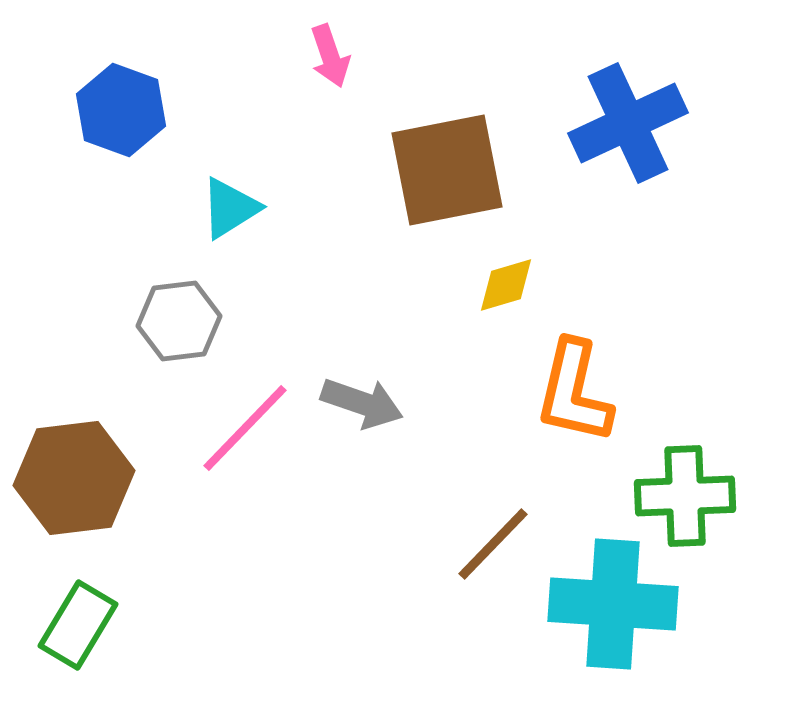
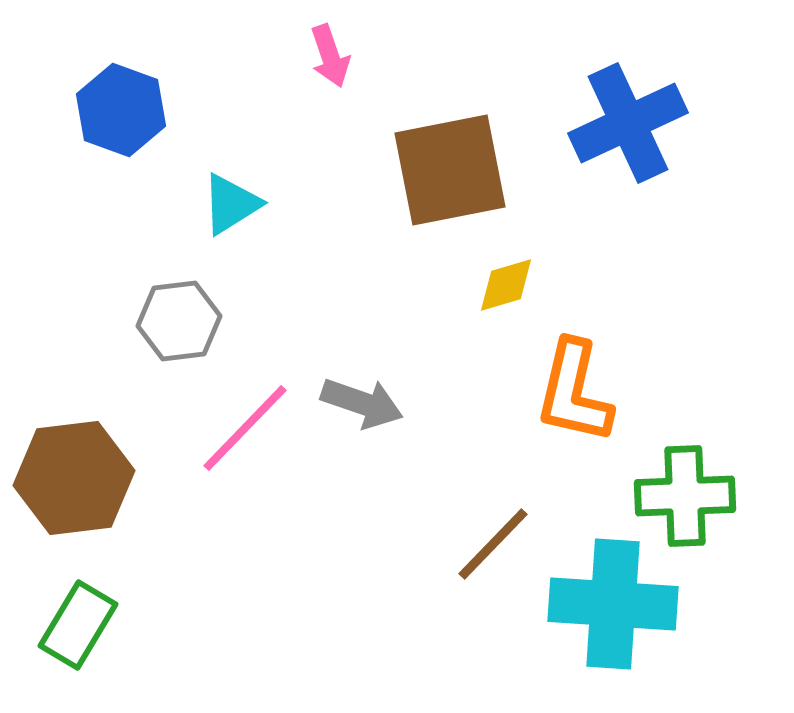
brown square: moved 3 px right
cyan triangle: moved 1 px right, 4 px up
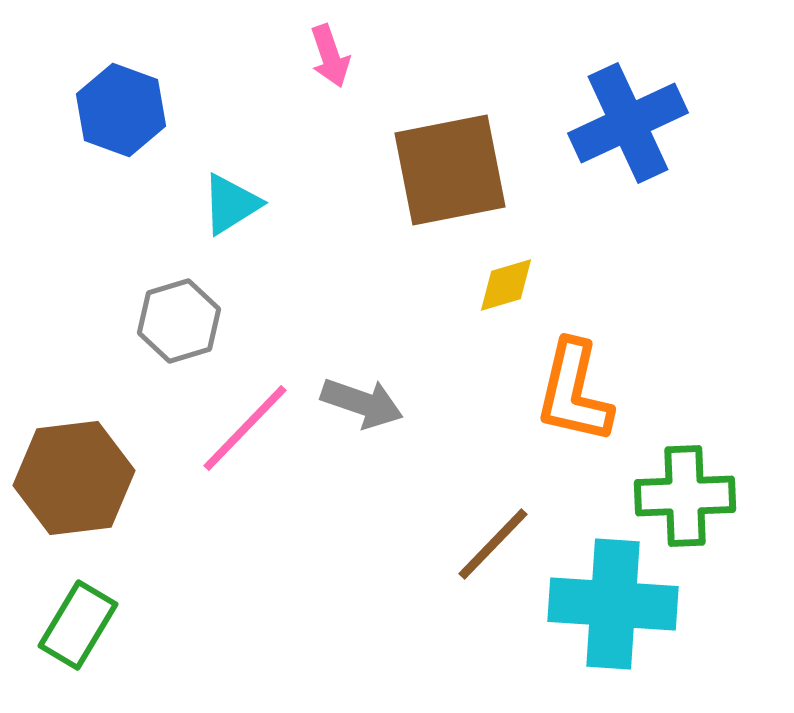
gray hexagon: rotated 10 degrees counterclockwise
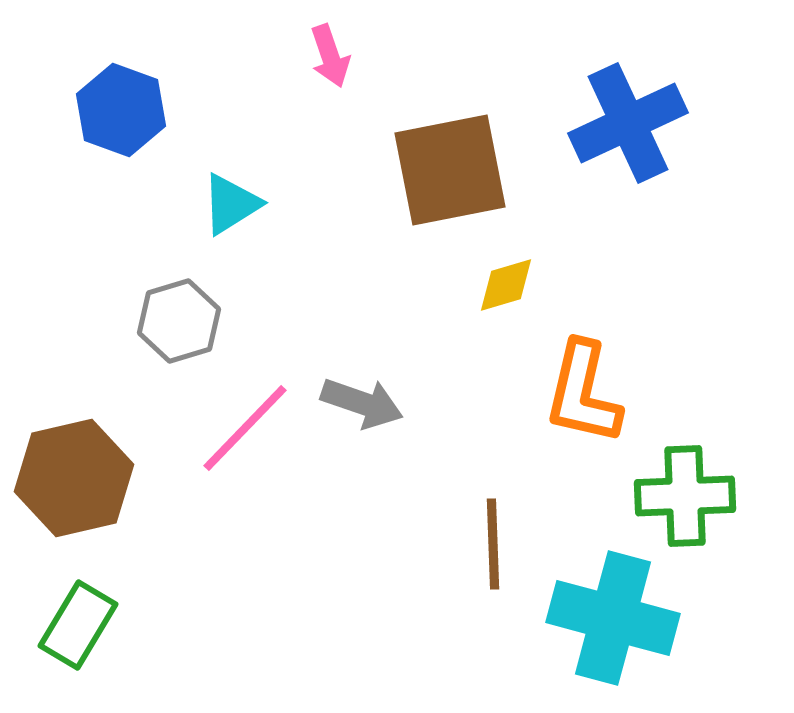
orange L-shape: moved 9 px right, 1 px down
brown hexagon: rotated 6 degrees counterclockwise
brown line: rotated 46 degrees counterclockwise
cyan cross: moved 14 px down; rotated 11 degrees clockwise
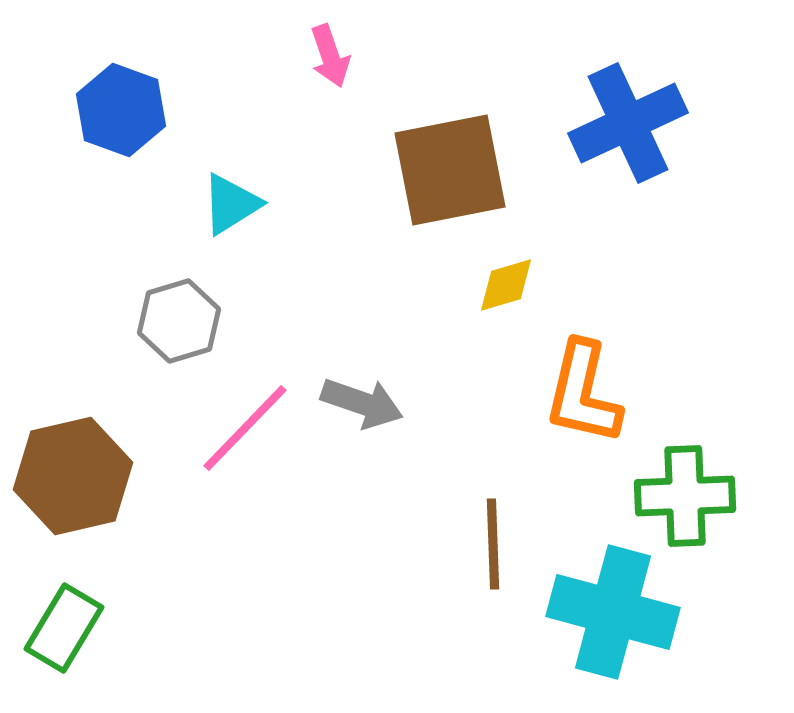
brown hexagon: moved 1 px left, 2 px up
cyan cross: moved 6 px up
green rectangle: moved 14 px left, 3 px down
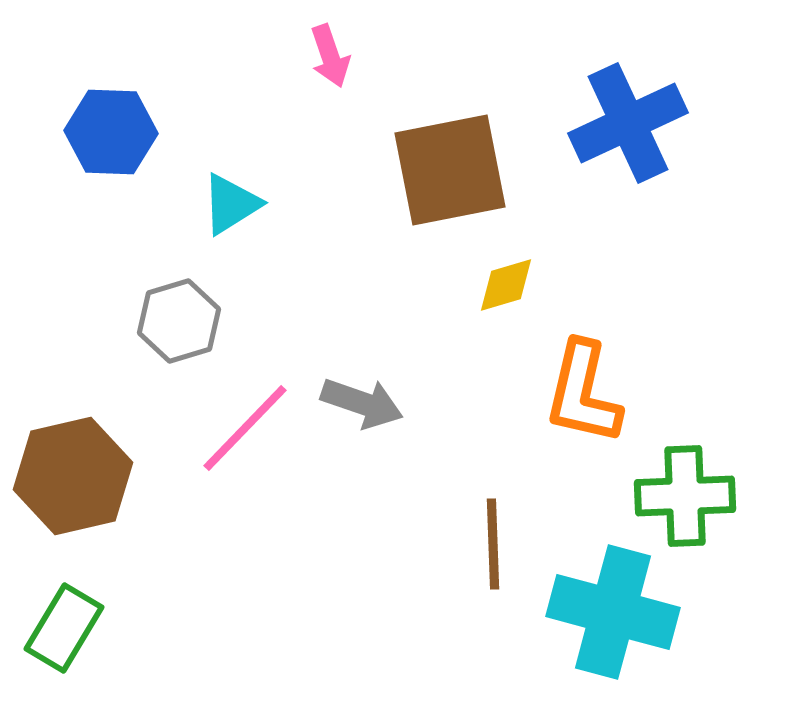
blue hexagon: moved 10 px left, 22 px down; rotated 18 degrees counterclockwise
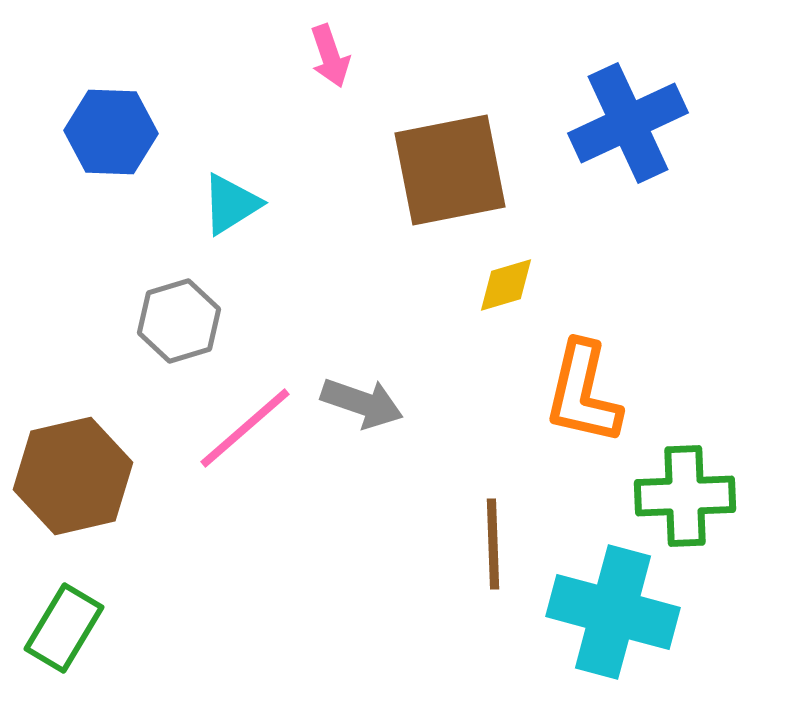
pink line: rotated 5 degrees clockwise
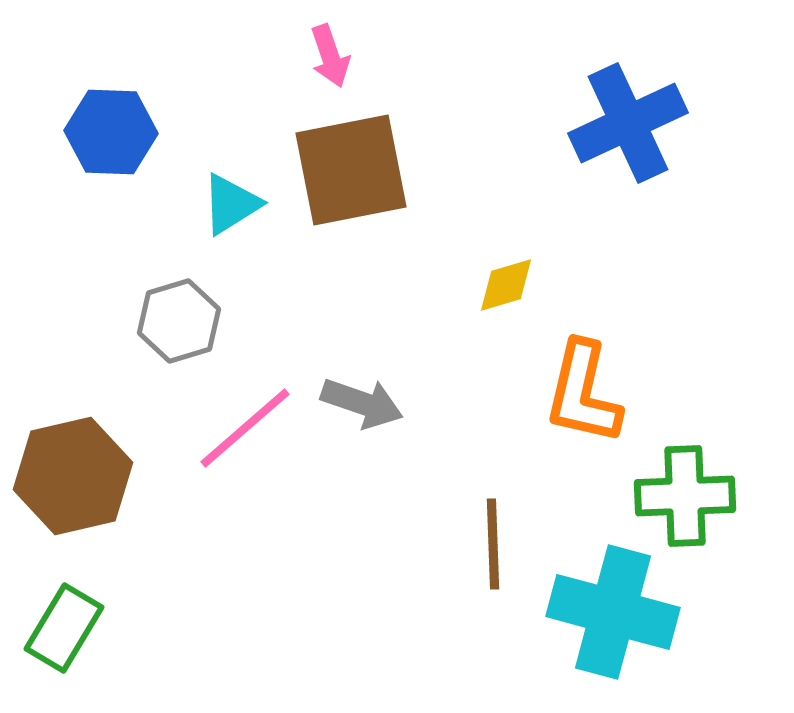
brown square: moved 99 px left
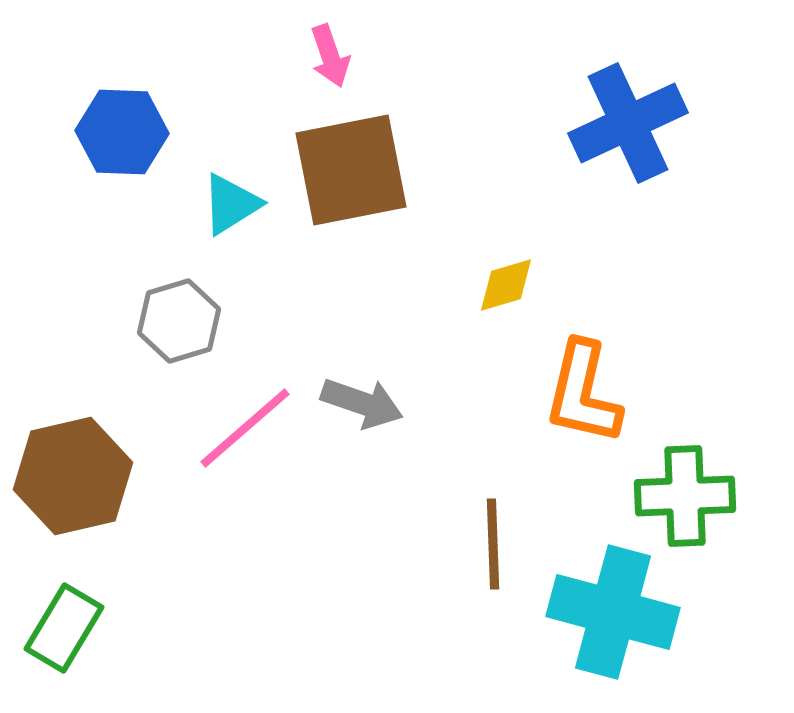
blue hexagon: moved 11 px right
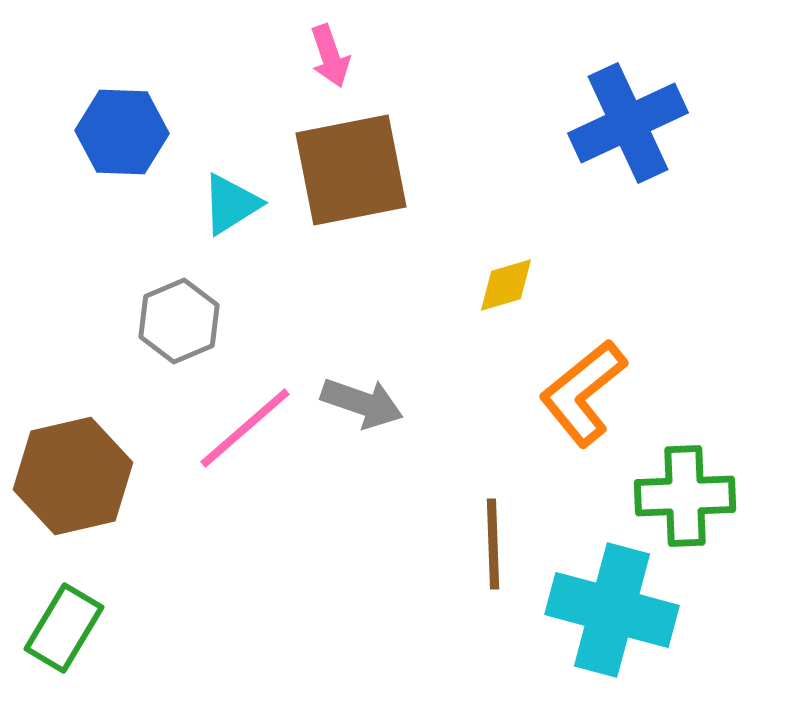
gray hexagon: rotated 6 degrees counterclockwise
orange L-shape: rotated 38 degrees clockwise
cyan cross: moved 1 px left, 2 px up
